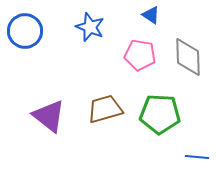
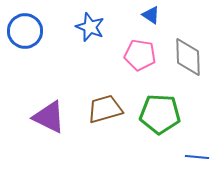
purple triangle: moved 1 px down; rotated 12 degrees counterclockwise
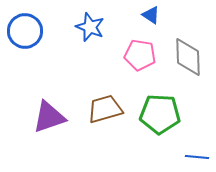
purple triangle: rotated 45 degrees counterclockwise
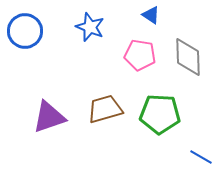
blue line: moved 4 px right; rotated 25 degrees clockwise
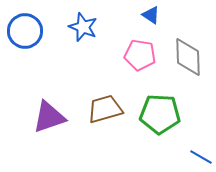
blue star: moved 7 px left
